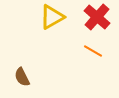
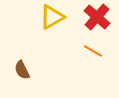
brown semicircle: moved 7 px up
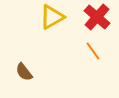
orange line: rotated 24 degrees clockwise
brown semicircle: moved 2 px right, 2 px down; rotated 12 degrees counterclockwise
